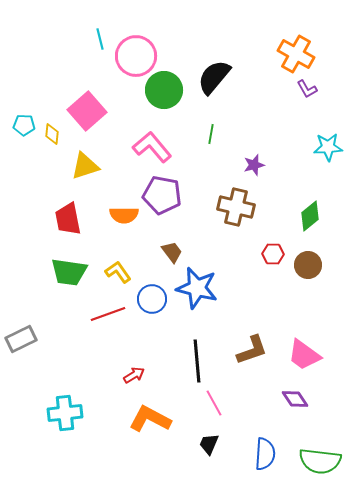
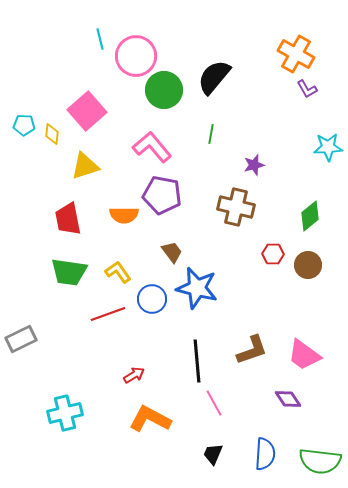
purple diamond: moved 7 px left
cyan cross: rotated 8 degrees counterclockwise
black trapezoid: moved 4 px right, 10 px down
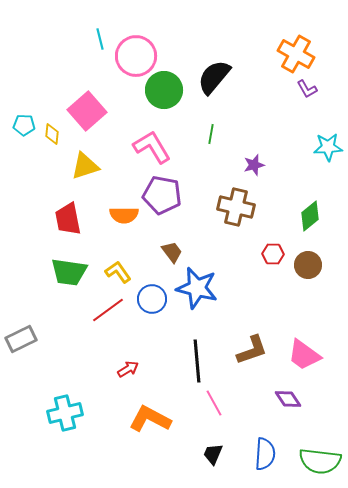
pink L-shape: rotated 9 degrees clockwise
red line: moved 4 px up; rotated 16 degrees counterclockwise
red arrow: moved 6 px left, 6 px up
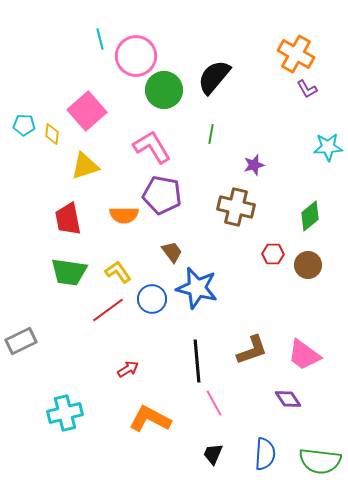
gray rectangle: moved 2 px down
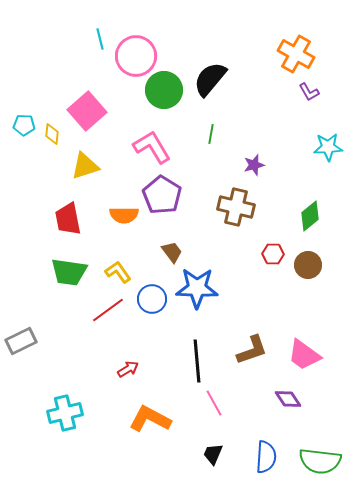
black semicircle: moved 4 px left, 2 px down
purple L-shape: moved 2 px right, 3 px down
purple pentagon: rotated 21 degrees clockwise
blue star: rotated 12 degrees counterclockwise
blue semicircle: moved 1 px right, 3 px down
